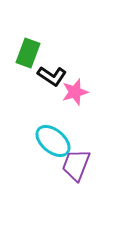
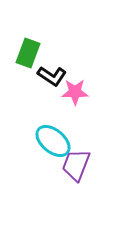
pink star: rotated 16 degrees clockwise
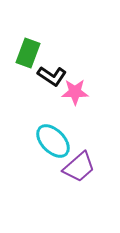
cyan ellipse: rotated 6 degrees clockwise
purple trapezoid: moved 3 px right, 2 px down; rotated 152 degrees counterclockwise
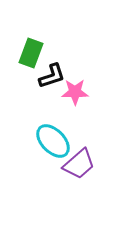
green rectangle: moved 3 px right
black L-shape: rotated 52 degrees counterclockwise
purple trapezoid: moved 3 px up
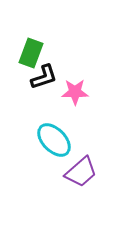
black L-shape: moved 8 px left, 1 px down
cyan ellipse: moved 1 px right, 1 px up
purple trapezoid: moved 2 px right, 8 px down
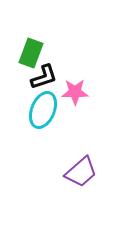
cyan ellipse: moved 11 px left, 30 px up; rotated 66 degrees clockwise
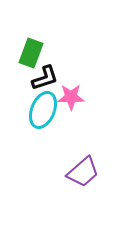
black L-shape: moved 1 px right, 1 px down
pink star: moved 4 px left, 5 px down
purple trapezoid: moved 2 px right
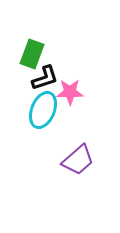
green rectangle: moved 1 px right, 1 px down
pink star: moved 1 px left, 5 px up
purple trapezoid: moved 5 px left, 12 px up
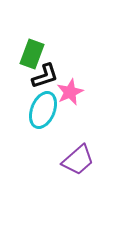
black L-shape: moved 2 px up
pink star: rotated 24 degrees counterclockwise
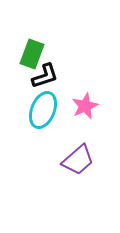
pink star: moved 15 px right, 14 px down
